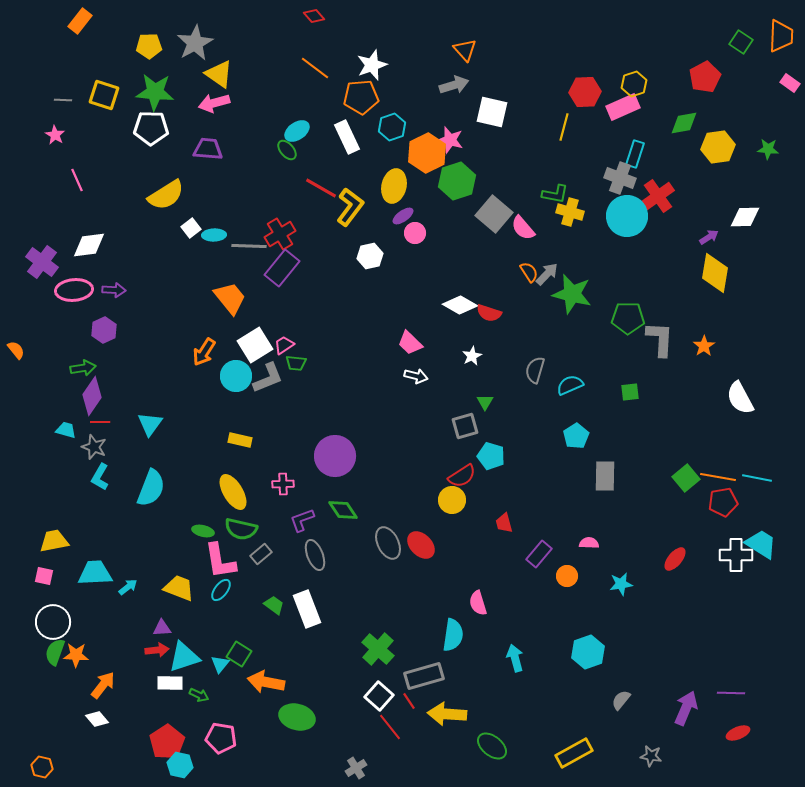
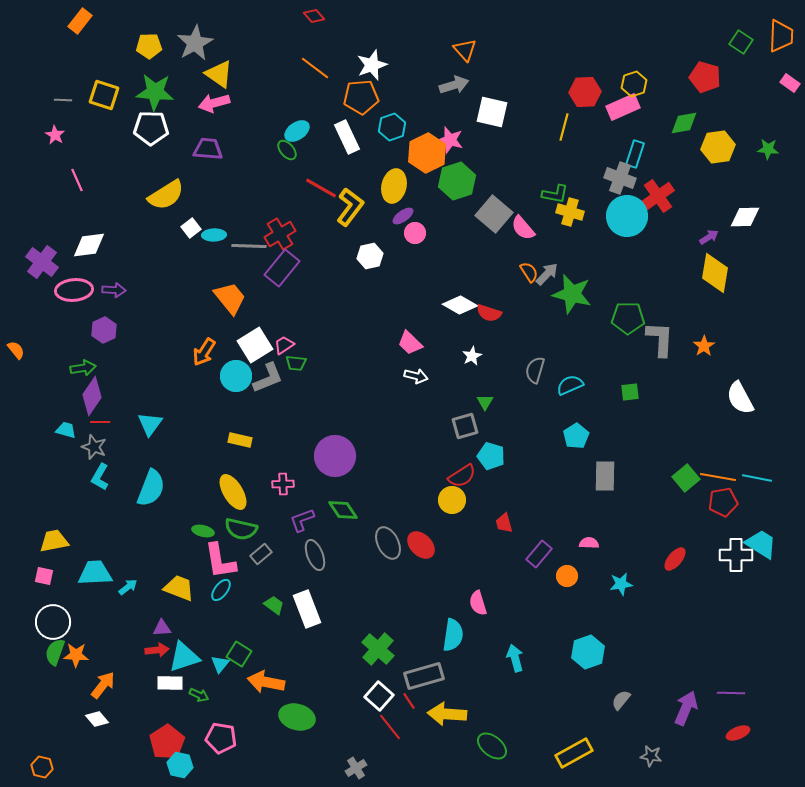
red pentagon at (705, 77): rotated 28 degrees counterclockwise
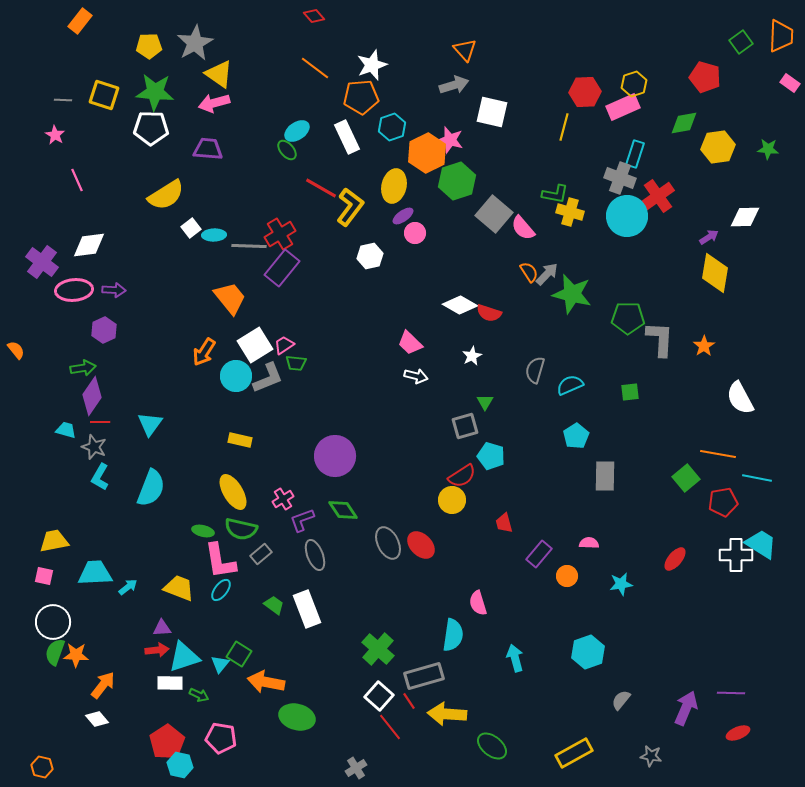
green square at (741, 42): rotated 20 degrees clockwise
orange line at (718, 477): moved 23 px up
pink cross at (283, 484): moved 15 px down; rotated 30 degrees counterclockwise
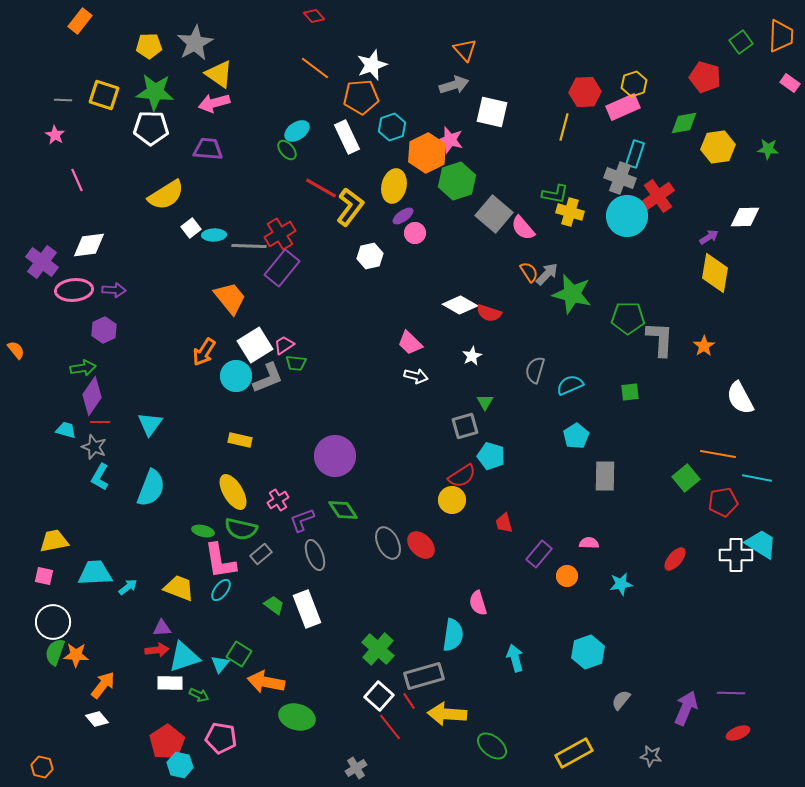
pink cross at (283, 499): moved 5 px left, 1 px down
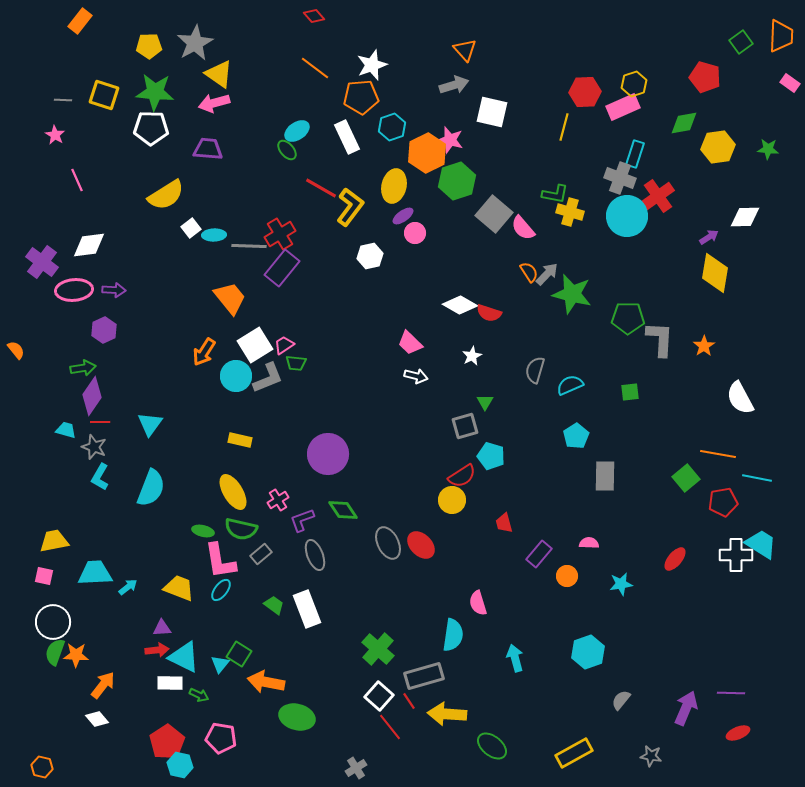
purple circle at (335, 456): moved 7 px left, 2 px up
cyan triangle at (184, 657): rotated 44 degrees clockwise
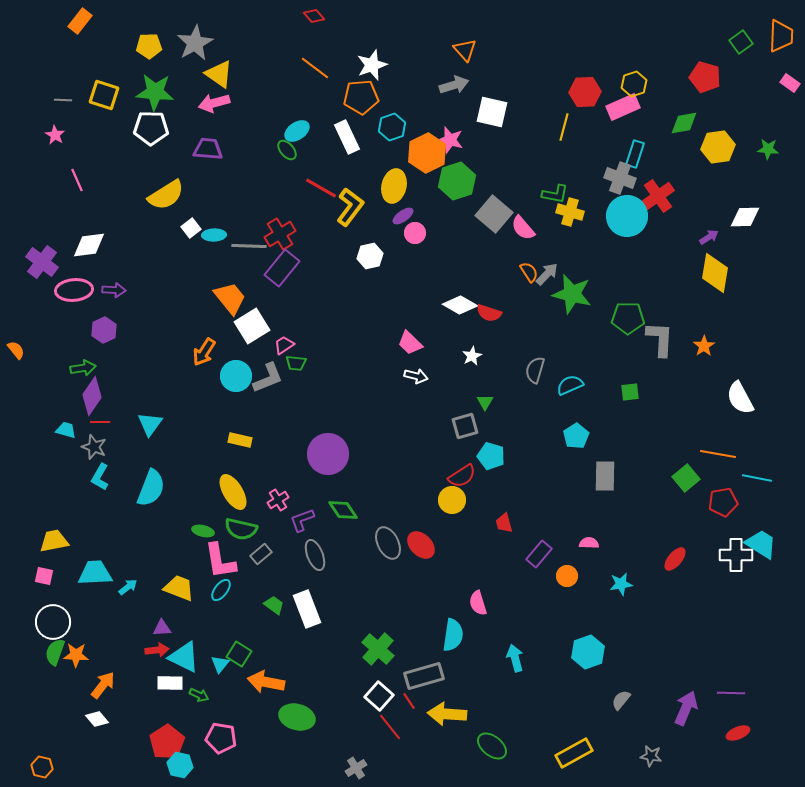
white square at (255, 345): moved 3 px left, 19 px up
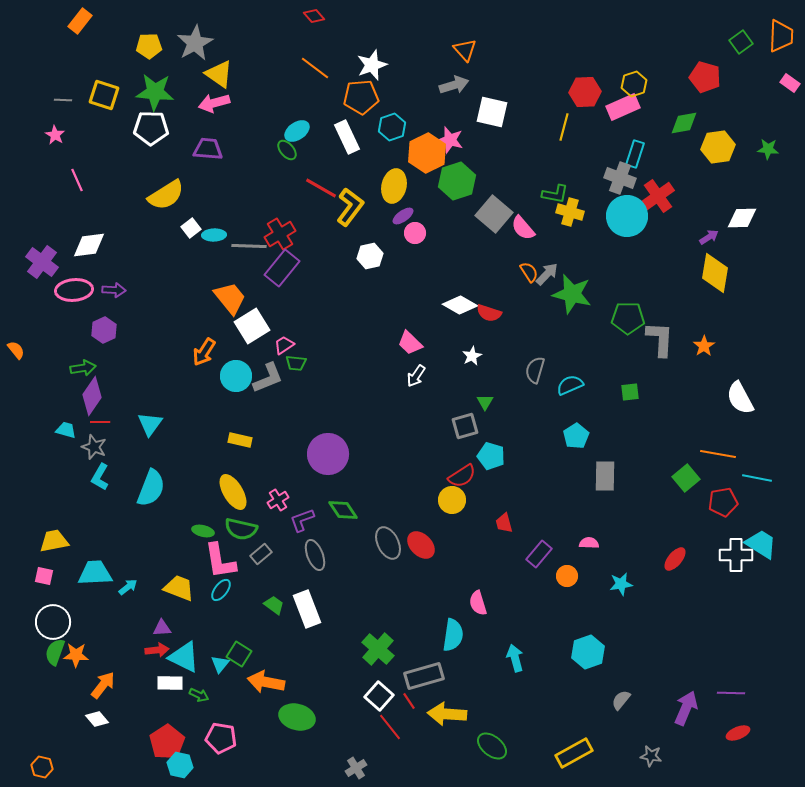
white diamond at (745, 217): moved 3 px left, 1 px down
white arrow at (416, 376): rotated 110 degrees clockwise
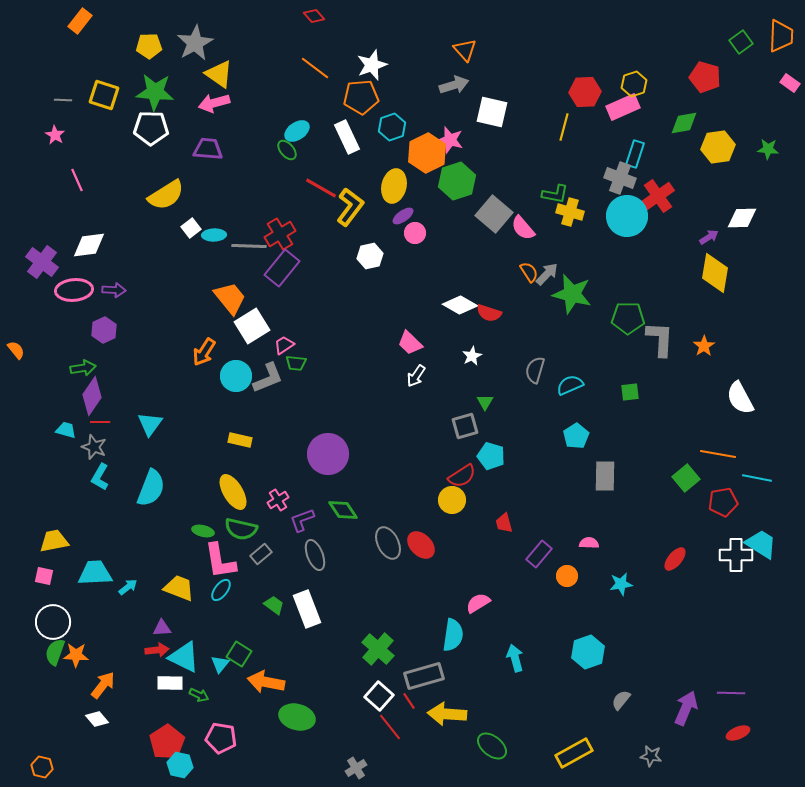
pink semicircle at (478, 603): rotated 75 degrees clockwise
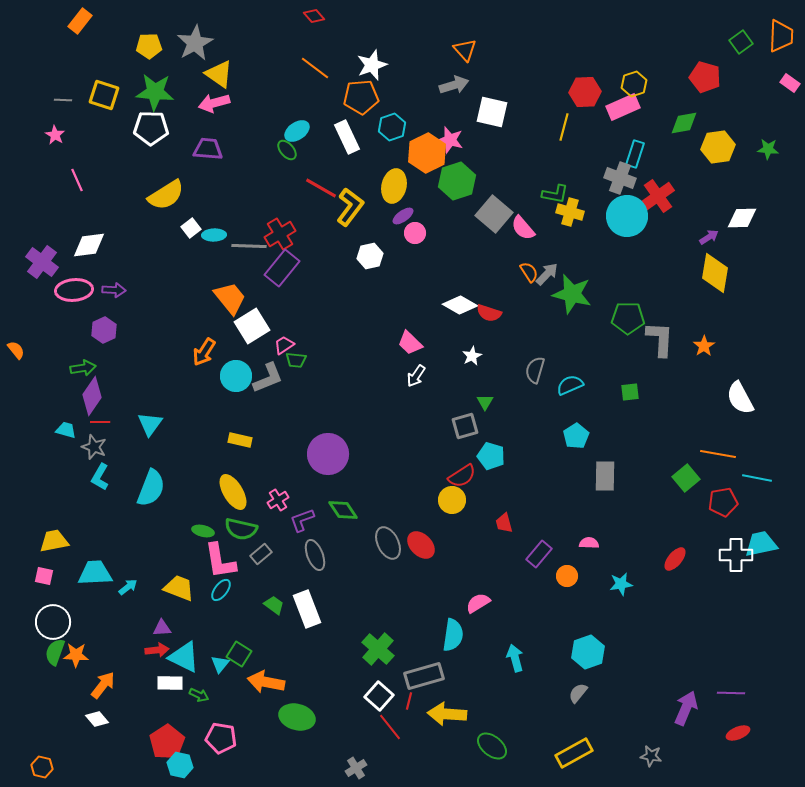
green trapezoid at (296, 363): moved 3 px up
cyan trapezoid at (761, 544): rotated 44 degrees counterclockwise
gray semicircle at (621, 700): moved 43 px left, 7 px up
red line at (409, 701): rotated 48 degrees clockwise
